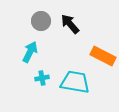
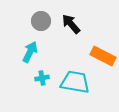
black arrow: moved 1 px right
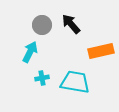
gray circle: moved 1 px right, 4 px down
orange rectangle: moved 2 px left, 5 px up; rotated 40 degrees counterclockwise
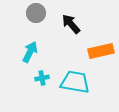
gray circle: moved 6 px left, 12 px up
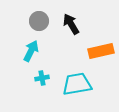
gray circle: moved 3 px right, 8 px down
black arrow: rotated 10 degrees clockwise
cyan arrow: moved 1 px right, 1 px up
cyan trapezoid: moved 2 px right, 2 px down; rotated 20 degrees counterclockwise
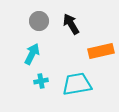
cyan arrow: moved 1 px right, 3 px down
cyan cross: moved 1 px left, 3 px down
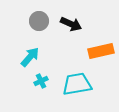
black arrow: rotated 145 degrees clockwise
cyan arrow: moved 2 px left, 3 px down; rotated 15 degrees clockwise
cyan cross: rotated 16 degrees counterclockwise
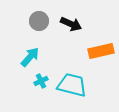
cyan trapezoid: moved 5 px left, 1 px down; rotated 24 degrees clockwise
